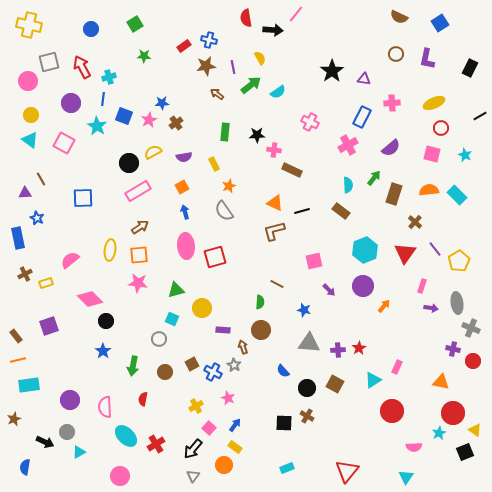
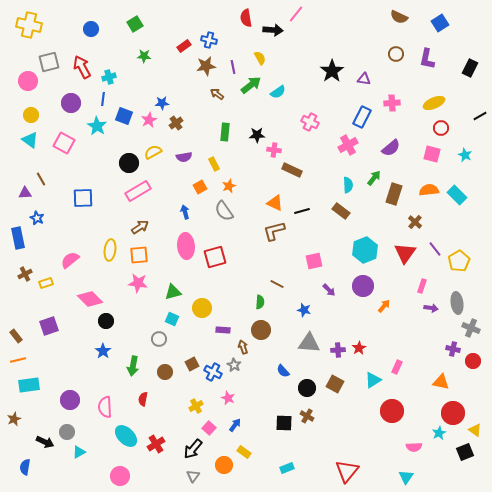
orange square at (182, 187): moved 18 px right
green triangle at (176, 290): moved 3 px left, 2 px down
yellow rectangle at (235, 447): moved 9 px right, 5 px down
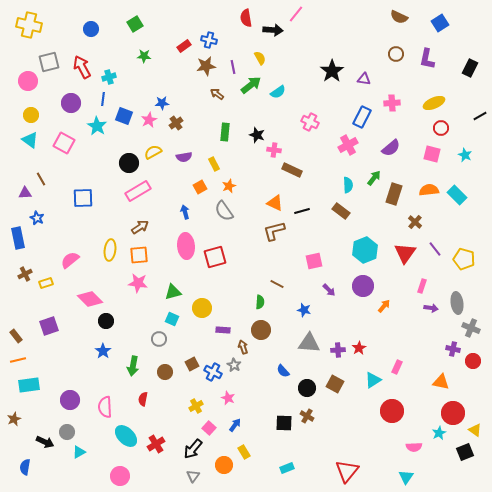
black star at (257, 135): rotated 21 degrees clockwise
yellow pentagon at (459, 261): moved 5 px right, 2 px up; rotated 25 degrees counterclockwise
yellow rectangle at (244, 452): rotated 24 degrees clockwise
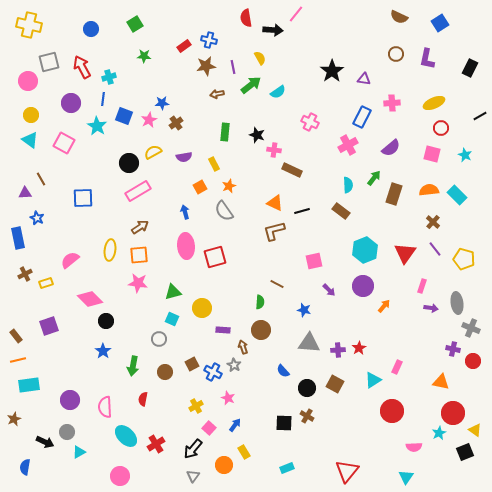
brown arrow at (217, 94): rotated 48 degrees counterclockwise
brown cross at (415, 222): moved 18 px right
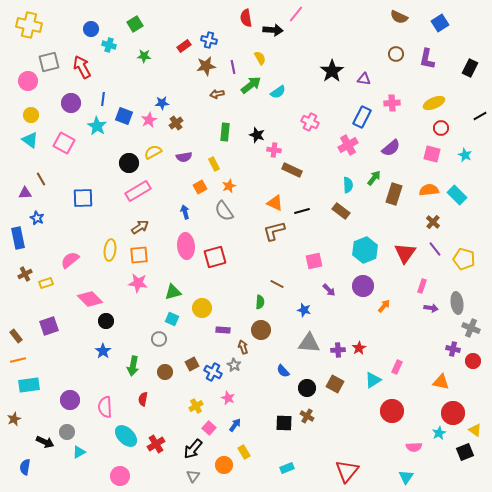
cyan cross at (109, 77): moved 32 px up; rotated 32 degrees clockwise
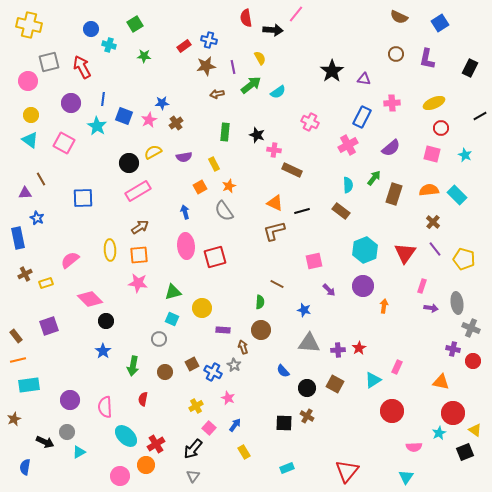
yellow ellipse at (110, 250): rotated 10 degrees counterclockwise
orange arrow at (384, 306): rotated 32 degrees counterclockwise
orange circle at (224, 465): moved 78 px left
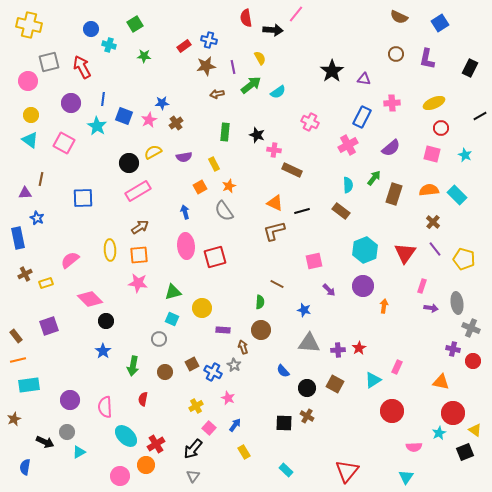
brown line at (41, 179): rotated 40 degrees clockwise
cyan rectangle at (287, 468): moved 1 px left, 2 px down; rotated 64 degrees clockwise
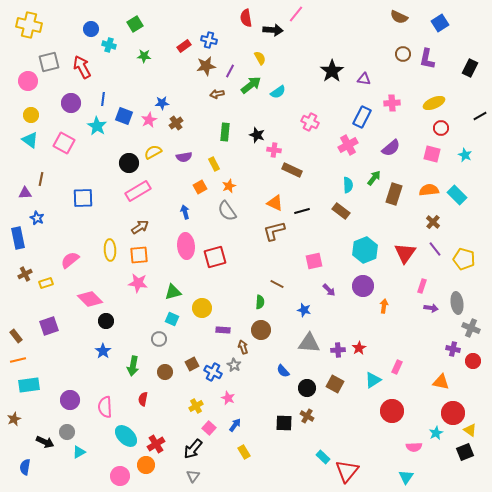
brown circle at (396, 54): moved 7 px right
purple line at (233, 67): moved 3 px left, 4 px down; rotated 40 degrees clockwise
gray semicircle at (224, 211): moved 3 px right
yellow triangle at (475, 430): moved 5 px left
cyan star at (439, 433): moved 3 px left
cyan rectangle at (286, 470): moved 37 px right, 13 px up
